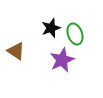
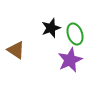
brown triangle: moved 1 px up
purple star: moved 8 px right
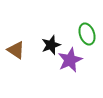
black star: moved 17 px down
green ellipse: moved 12 px right
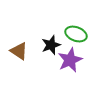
green ellipse: moved 11 px left; rotated 50 degrees counterclockwise
brown triangle: moved 3 px right, 1 px down
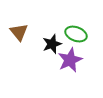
black star: moved 1 px right, 1 px up
brown triangle: moved 19 px up; rotated 18 degrees clockwise
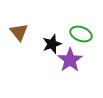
green ellipse: moved 5 px right
purple star: rotated 10 degrees counterclockwise
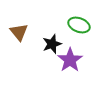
green ellipse: moved 2 px left, 9 px up
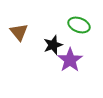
black star: moved 1 px right, 1 px down
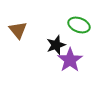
brown triangle: moved 1 px left, 2 px up
black star: moved 3 px right
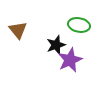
green ellipse: rotated 10 degrees counterclockwise
purple star: rotated 10 degrees clockwise
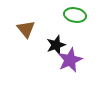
green ellipse: moved 4 px left, 10 px up
brown triangle: moved 8 px right, 1 px up
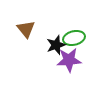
green ellipse: moved 1 px left, 23 px down; rotated 25 degrees counterclockwise
purple star: moved 1 px left; rotated 20 degrees clockwise
